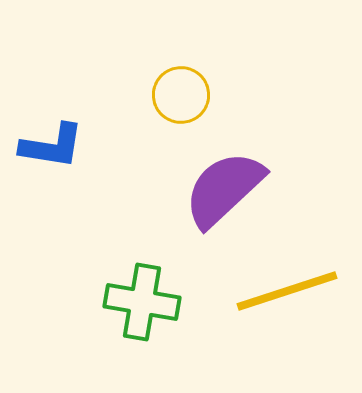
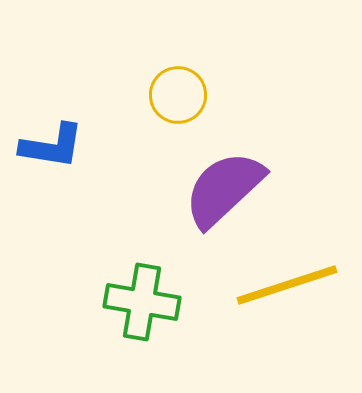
yellow circle: moved 3 px left
yellow line: moved 6 px up
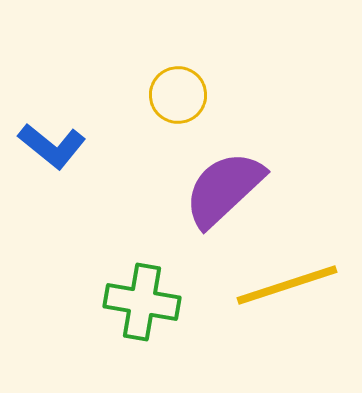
blue L-shape: rotated 30 degrees clockwise
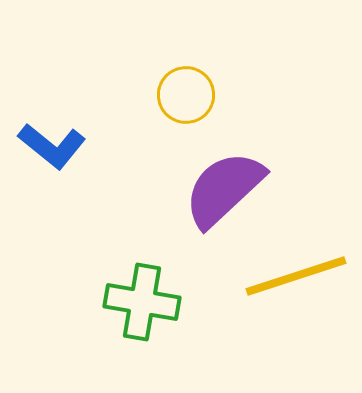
yellow circle: moved 8 px right
yellow line: moved 9 px right, 9 px up
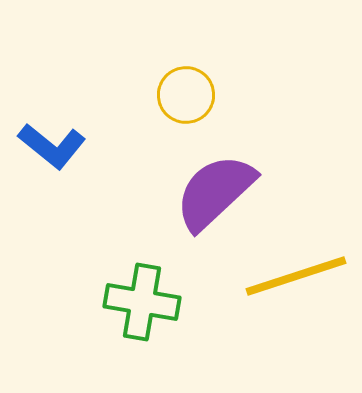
purple semicircle: moved 9 px left, 3 px down
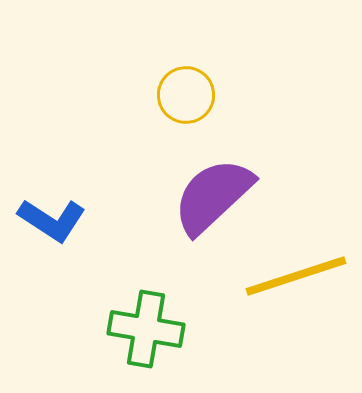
blue L-shape: moved 74 px down; rotated 6 degrees counterclockwise
purple semicircle: moved 2 px left, 4 px down
green cross: moved 4 px right, 27 px down
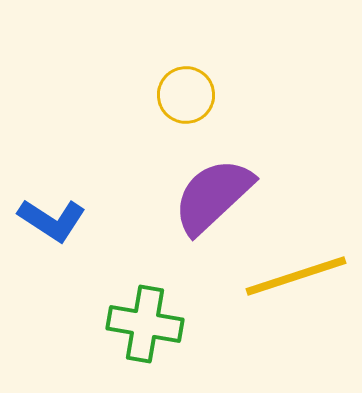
green cross: moved 1 px left, 5 px up
